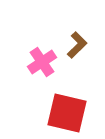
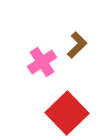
red square: rotated 33 degrees clockwise
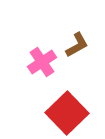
brown L-shape: rotated 16 degrees clockwise
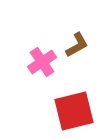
red square: moved 7 px right, 2 px up; rotated 30 degrees clockwise
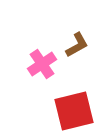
pink cross: moved 2 px down
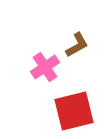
pink cross: moved 3 px right, 3 px down
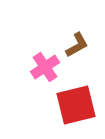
red square: moved 2 px right, 6 px up
